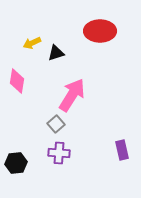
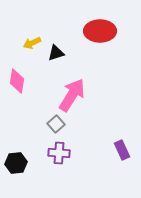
purple rectangle: rotated 12 degrees counterclockwise
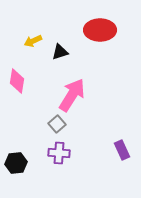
red ellipse: moved 1 px up
yellow arrow: moved 1 px right, 2 px up
black triangle: moved 4 px right, 1 px up
gray square: moved 1 px right
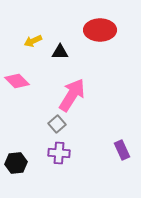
black triangle: rotated 18 degrees clockwise
pink diamond: rotated 55 degrees counterclockwise
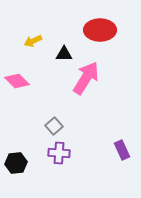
black triangle: moved 4 px right, 2 px down
pink arrow: moved 14 px right, 17 px up
gray square: moved 3 px left, 2 px down
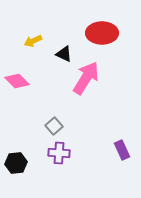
red ellipse: moved 2 px right, 3 px down
black triangle: rotated 24 degrees clockwise
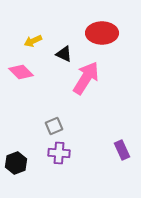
pink diamond: moved 4 px right, 9 px up
gray square: rotated 18 degrees clockwise
black hexagon: rotated 15 degrees counterclockwise
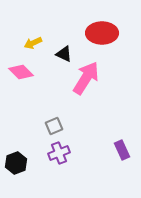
yellow arrow: moved 2 px down
purple cross: rotated 25 degrees counterclockwise
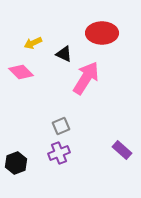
gray square: moved 7 px right
purple rectangle: rotated 24 degrees counterclockwise
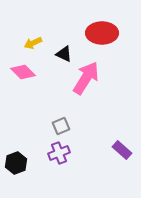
pink diamond: moved 2 px right
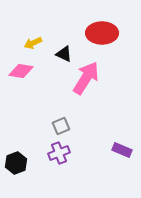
pink diamond: moved 2 px left, 1 px up; rotated 35 degrees counterclockwise
purple rectangle: rotated 18 degrees counterclockwise
